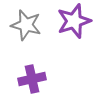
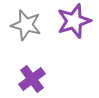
purple cross: rotated 24 degrees counterclockwise
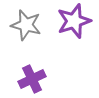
purple cross: rotated 12 degrees clockwise
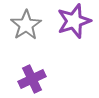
gray star: rotated 24 degrees clockwise
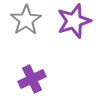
gray star: moved 5 px up
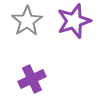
gray star: moved 1 px right, 1 px down
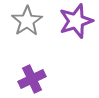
purple star: moved 2 px right
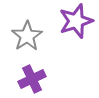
gray star: moved 15 px down
